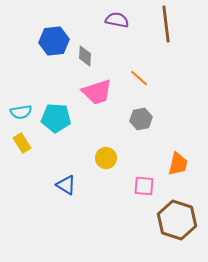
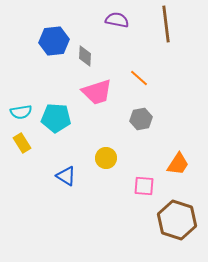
orange trapezoid: rotated 20 degrees clockwise
blue triangle: moved 9 px up
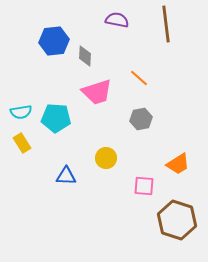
orange trapezoid: rotated 25 degrees clockwise
blue triangle: rotated 30 degrees counterclockwise
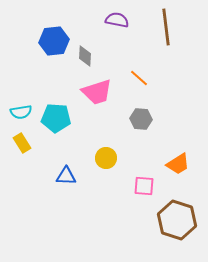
brown line: moved 3 px down
gray hexagon: rotated 15 degrees clockwise
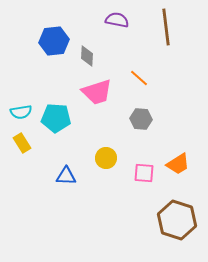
gray diamond: moved 2 px right
pink square: moved 13 px up
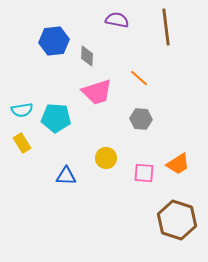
cyan semicircle: moved 1 px right, 2 px up
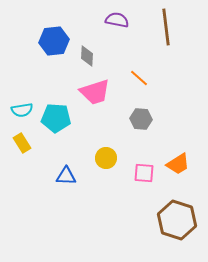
pink trapezoid: moved 2 px left
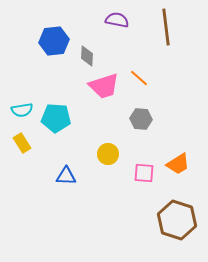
pink trapezoid: moved 9 px right, 6 px up
yellow circle: moved 2 px right, 4 px up
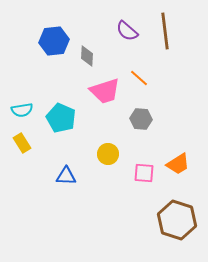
purple semicircle: moved 10 px right, 11 px down; rotated 150 degrees counterclockwise
brown line: moved 1 px left, 4 px down
pink trapezoid: moved 1 px right, 5 px down
cyan pentagon: moved 5 px right; rotated 20 degrees clockwise
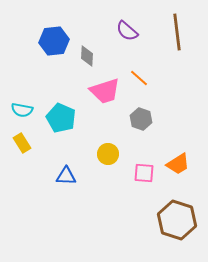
brown line: moved 12 px right, 1 px down
cyan semicircle: rotated 20 degrees clockwise
gray hexagon: rotated 15 degrees clockwise
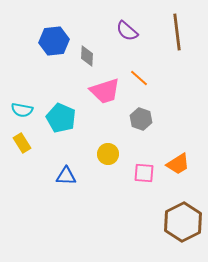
brown hexagon: moved 6 px right, 2 px down; rotated 15 degrees clockwise
